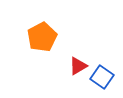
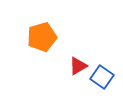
orange pentagon: rotated 12 degrees clockwise
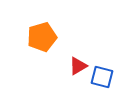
blue square: rotated 20 degrees counterclockwise
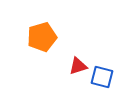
red triangle: rotated 12 degrees clockwise
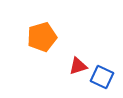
blue square: rotated 10 degrees clockwise
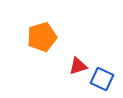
blue square: moved 2 px down
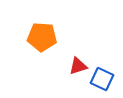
orange pentagon: rotated 20 degrees clockwise
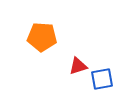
blue square: rotated 35 degrees counterclockwise
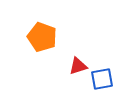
orange pentagon: rotated 16 degrees clockwise
